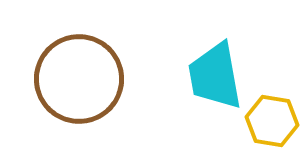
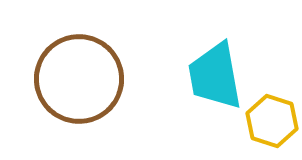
yellow hexagon: rotated 9 degrees clockwise
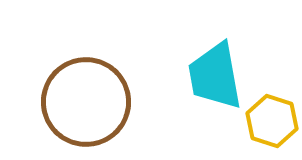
brown circle: moved 7 px right, 23 px down
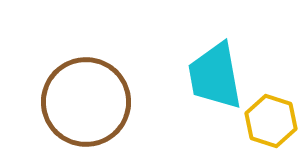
yellow hexagon: moved 1 px left
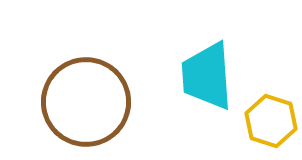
cyan trapezoid: moved 8 px left; rotated 6 degrees clockwise
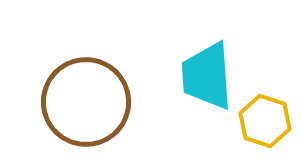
yellow hexagon: moved 6 px left
